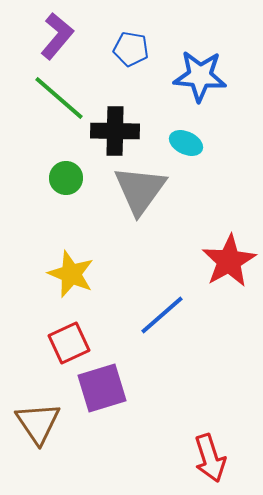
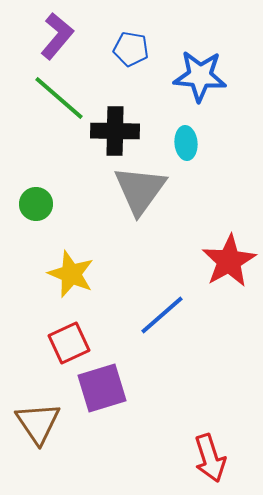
cyan ellipse: rotated 60 degrees clockwise
green circle: moved 30 px left, 26 px down
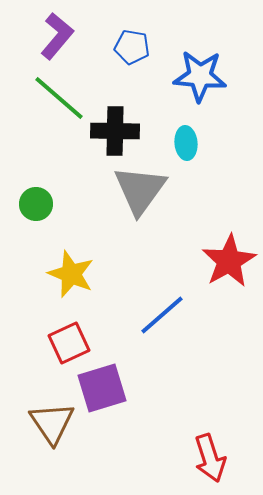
blue pentagon: moved 1 px right, 2 px up
brown triangle: moved 14 px right
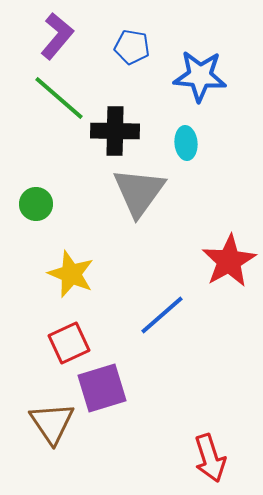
gray triangle: moved 1 px left, 2 px down
